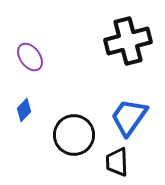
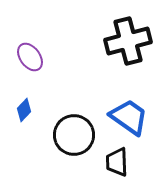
blue trapezoid: rotated 90 degrees clockwise
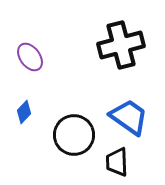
black cross: moved 7 px left, 4 px down
blue diamond: moved 2 px down
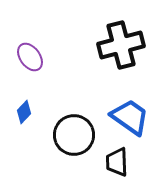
blue trapezoid: moved 1 px right
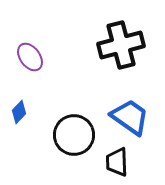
blue diamond: moved 5 px left
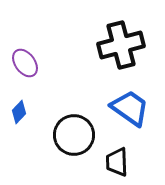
purple ellipse: moved 5 px left, 6 px down
blue trapezoid: moved 9 px up
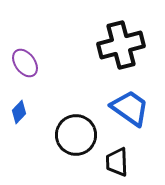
black circle: moved 2 px right
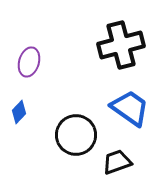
purple ellipse: moved 4 px right, 1 px up; rotated 52 degrees clockwise
black trapezoid: rotated 72 degrees clockwise
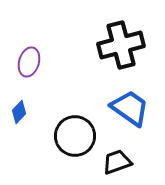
black circle: moved 1 px left, 1 px down
